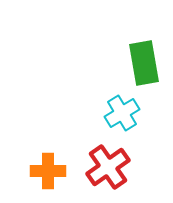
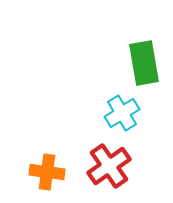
red cross: moved 1 px right, 1 px up
orange cross: moved 1 px left, 1 px down; rotated 8 degrees clockwise
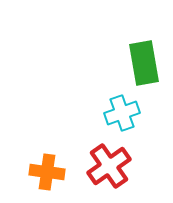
cyan cross: rotated 12 degrees clockwise
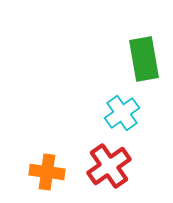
green rectangle: moved 4 px up
cyan cross: rotated 16 degrees counterclockwise
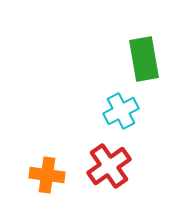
cyan cross: moved 1 px left, 2 px up; rotated 8 degrees clockwise
orange cross: moved 3 px down
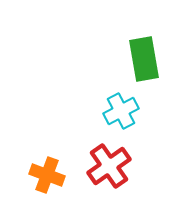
orange cross: rotated 12 degrees clockwise
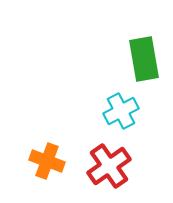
orange cross: moved 14 px up
